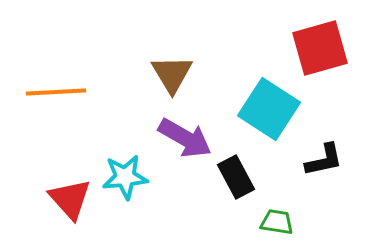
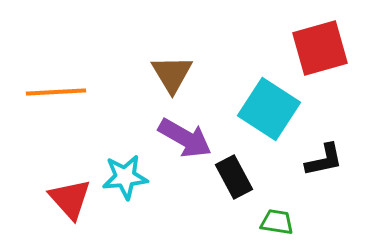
black rectangle: moved 2 px left
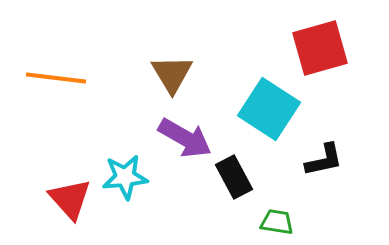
orange line: moved 14 px up; rotated 10 degrees clockwise
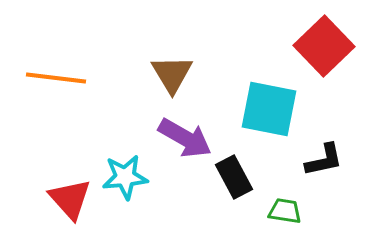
red square: moved 4 px right, 2 px up; rotated 28 degrees counterclockwise
cyan square: rotated 22 degrees counterclockwise
green trapezoid: moved 8 px right, 11 px up
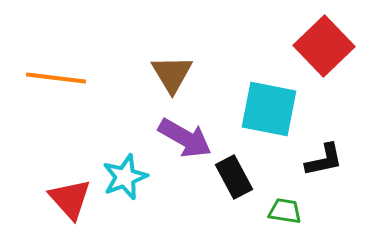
cyan star: rotated 15 degrees counterclockwise
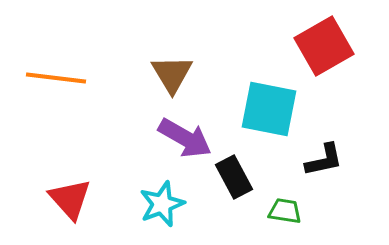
red square: rotated 14 degrees clockwise
cyan star: moved 37 px right, 27 px down
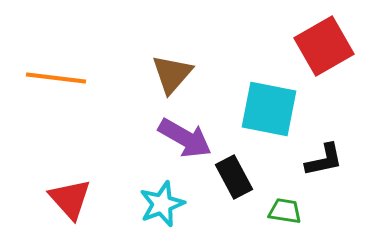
brown triangle: rotated 12 degrees clockwise
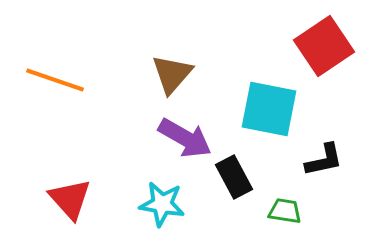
red square: rotated 4 degrees counterclockwise
orange line: moved 1 px left, 2 px down; rotated 12 degrees clockwise
cyan star: rotated 30 degrees clockwise
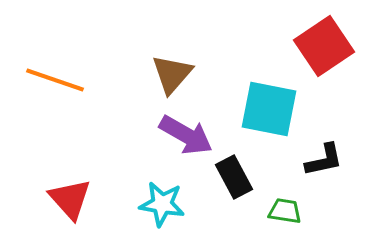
purple arrow: moved 1 px right, 3 px up
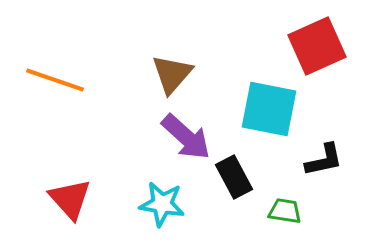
red square: moved 7 px left; rotated 10 degrees clockwise
purple arrow: moved 2 px down; rotated 12 degrees clockwise
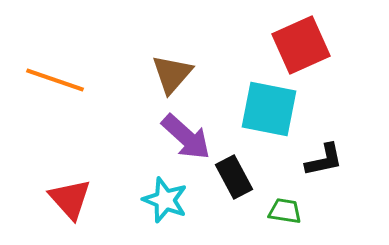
red square: moved 16 px left, 1 px up
cyan star: moved 3 px right, 4 px up; rotated 12 degrees clockwise
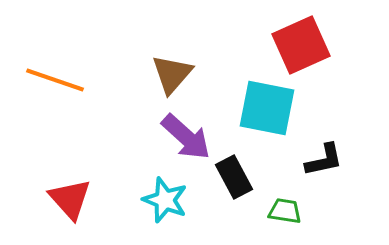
cyan square: moved 2 px left, 1 px up
